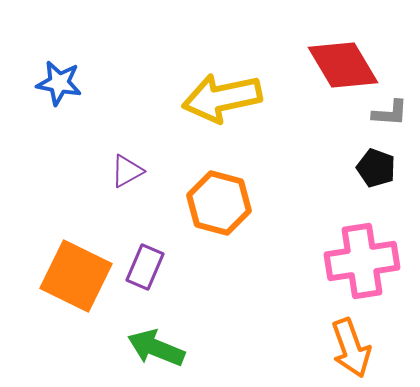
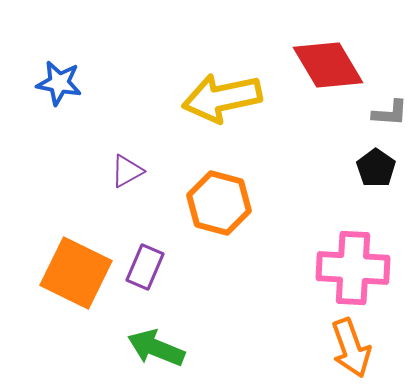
red diamond: moved 15 px left
black pentagon: rotated 15 degrees clockwise
pink cross: moved 9 px left, 7 px down; rotated 12 degrees clockwise
orange square: moved 3 px up
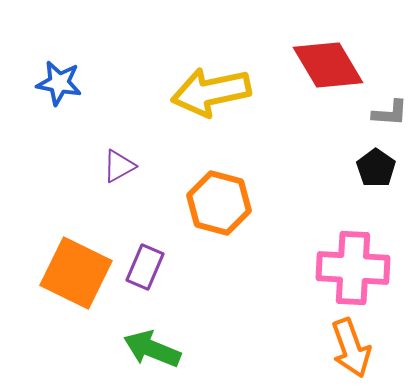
yellow arrow: moved 11 px left, 6 px up
purple triangle: moved 8 px left, 5 px up
green arrow: moved 4 px left, 1 px down
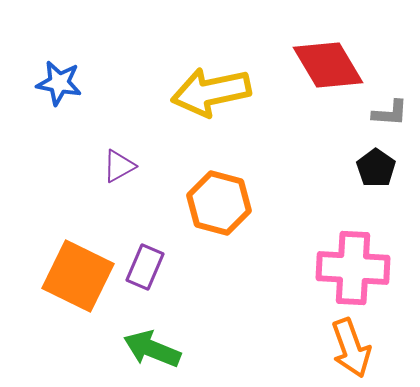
orange square: moved 2 px right, 3 px down
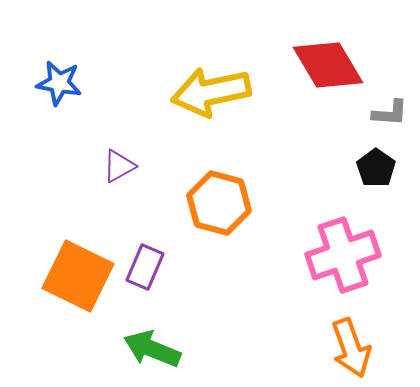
pink cross: moved 10 px left, 13 px up; rotated 22 degrees counterclockwise
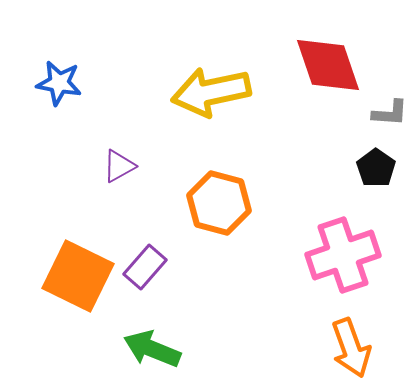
red diamond: rotated 12 degrees clockwise
purple rectangle: rotated 18 degrees clockwise
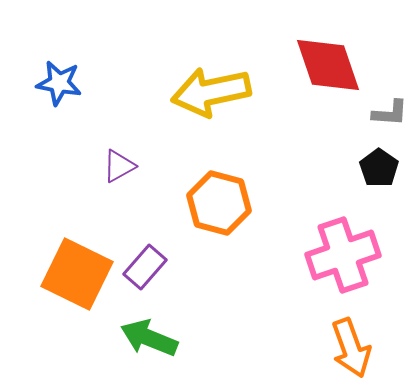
black pentagon: moved 3 px right
orange square: moved 1 px left, 2 px up
green arrow: moved 3 px left, 11 px up
